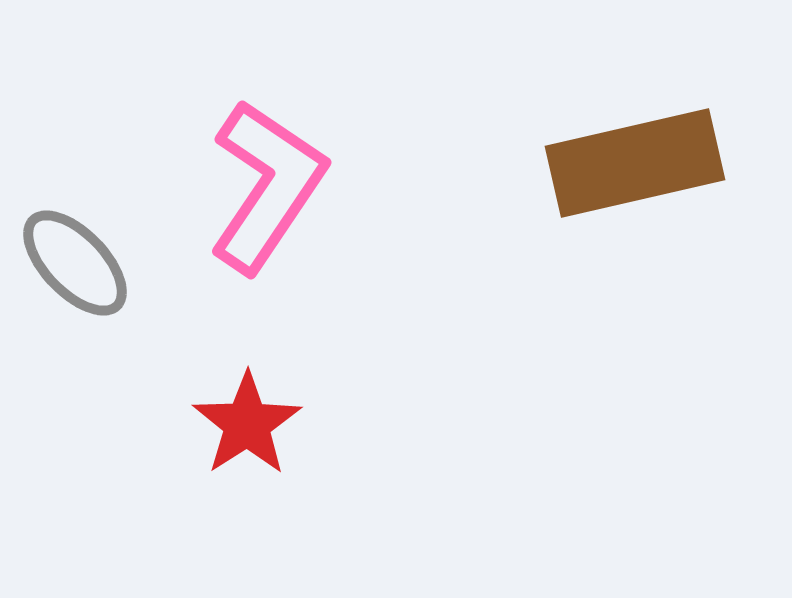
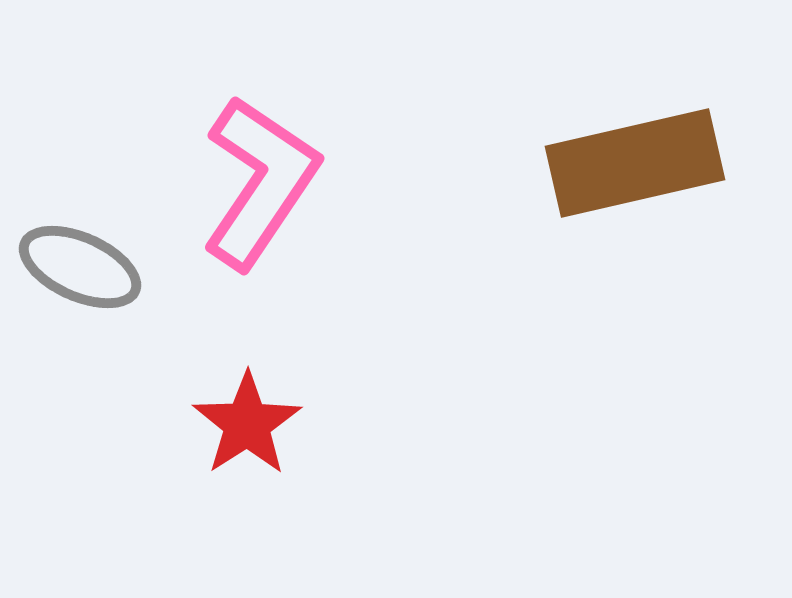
pink L-shape: moved 7 px left, 4 px up
gray ellipse: moved 5 px right, 4 px down; rotated 22 degrees counterclockwise
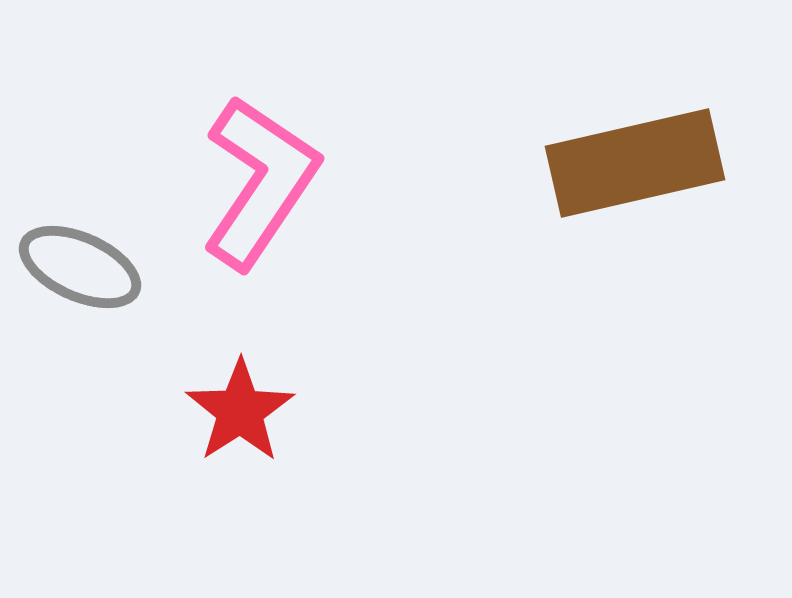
red star: moved 7 px left, 13 px up
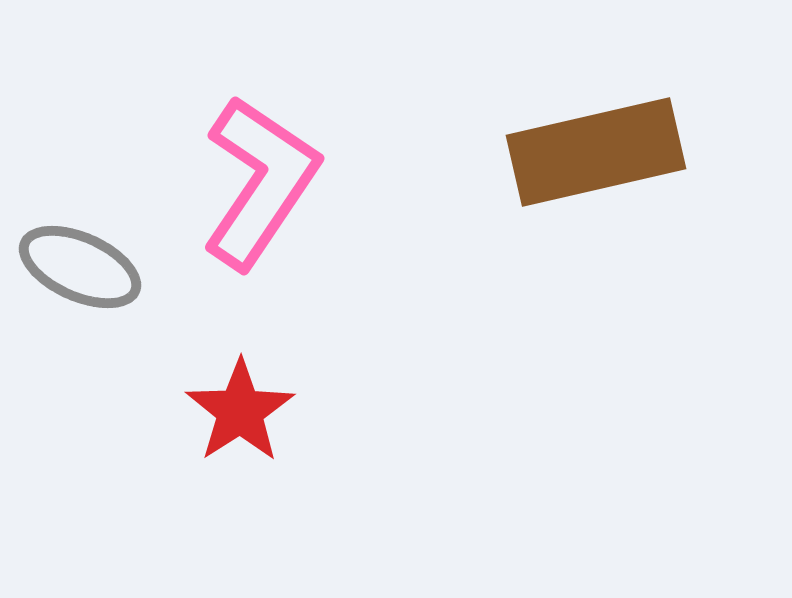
brown rectangle: moved 39 px left, 11 px up
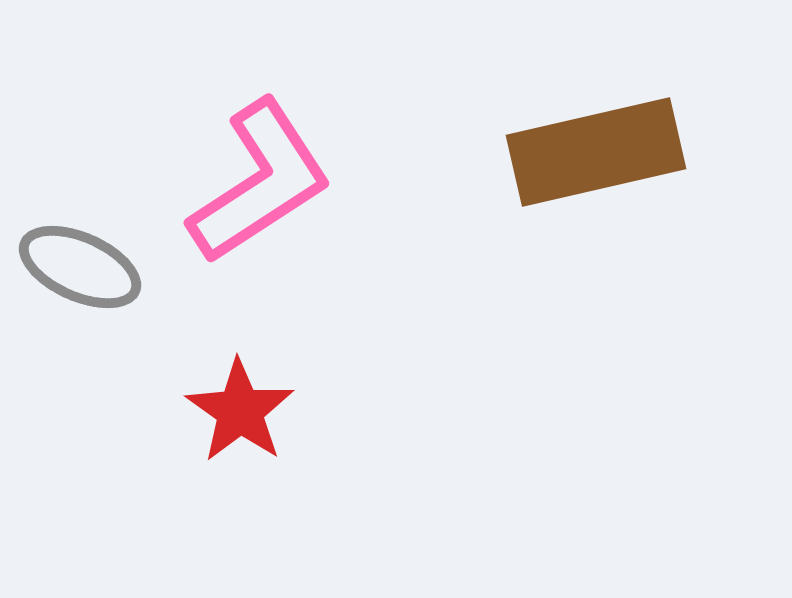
pink L-shape: rotated 23 degrees clockwise
red star: rotated 4 degrees counterclockwise
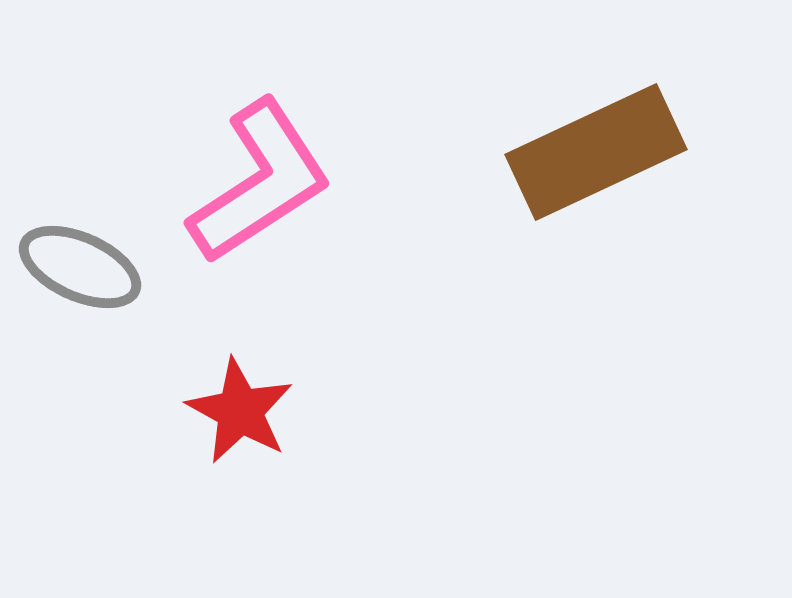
brown rectangle: rotated 12 degrees counterclockwise
red star: rotated 6 degrees counterclockwise
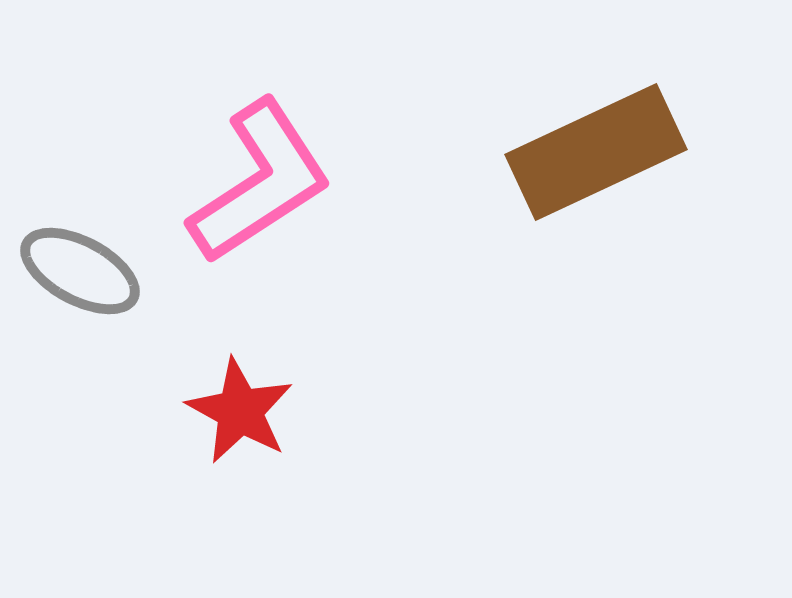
gray ellipse: moved 4 px down; rotated 4 degrees clockwise
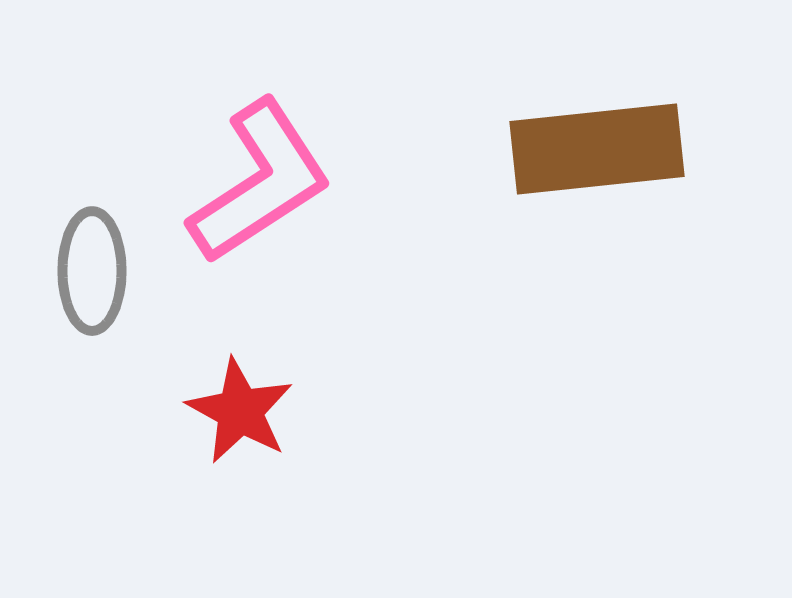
brown rectangle: moved 1 px right, 3 px up; rotated 19 degrees clockwise
gray ellipse: moved 12 px right; rotated 62 degrees clockwise
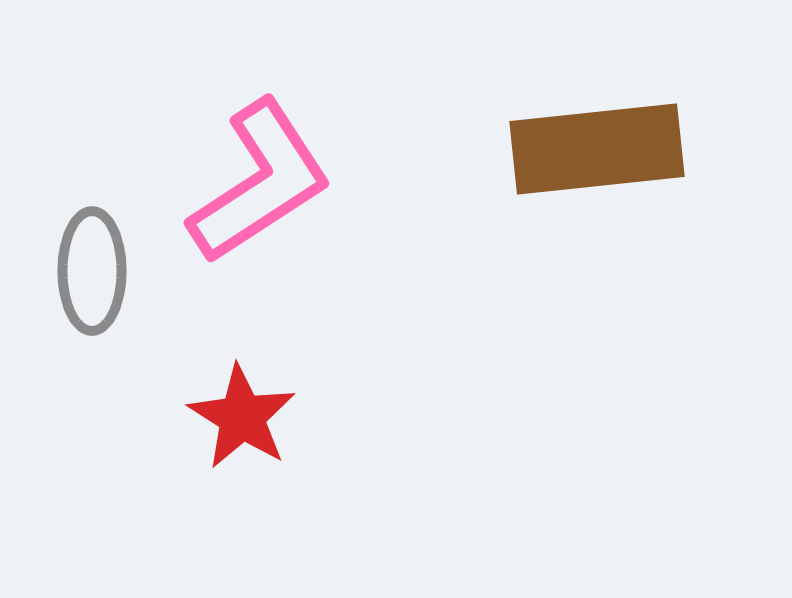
red star: moved 2 px right, 6 px down; rotated 3 degrees clockwise
